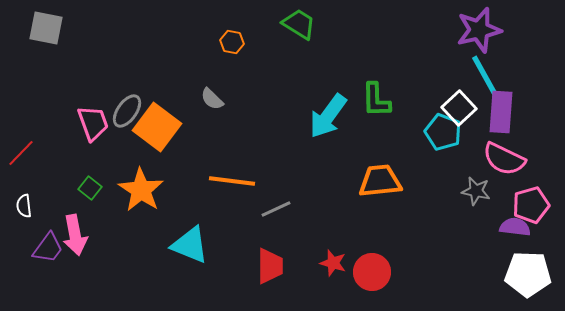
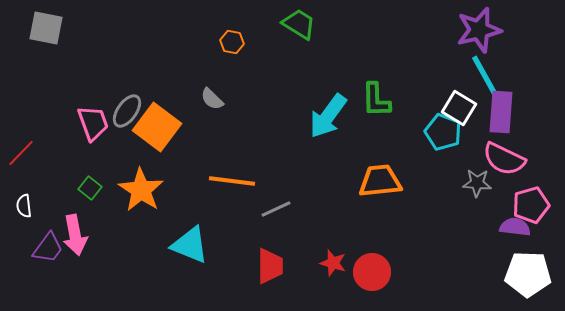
white square: rotated 16 degrees counterclockwise
gray star: moved 1 px right, 8 px up; rotated 8 degrees counterclockwise
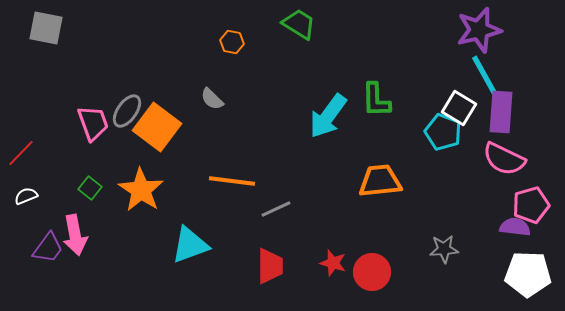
gray star: moved 33 px left, 66 px down; rotated 8 degrees counterclockwise
white semicircle: moved 2 px right, 10 px up; rotated 75 degrees clockwise
cyan triangle: rotated 42 degrees counterclockwise
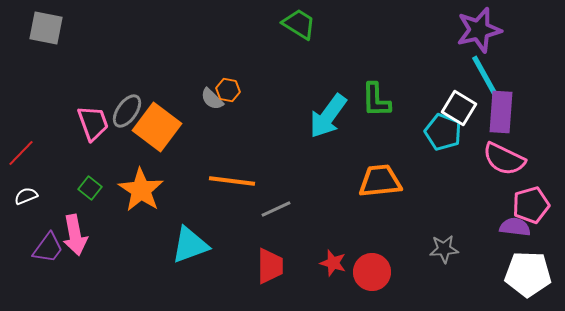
orange hexagon: moved 4 px left, 48 px down
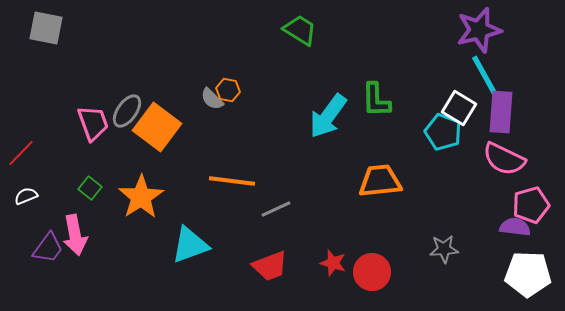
green trapezoid: moved 1 px right, 6 px down
orange star: moved 7 px down; rotated 6 degrees clockwise
red trapezoid: rotated 69 degrees clockwise
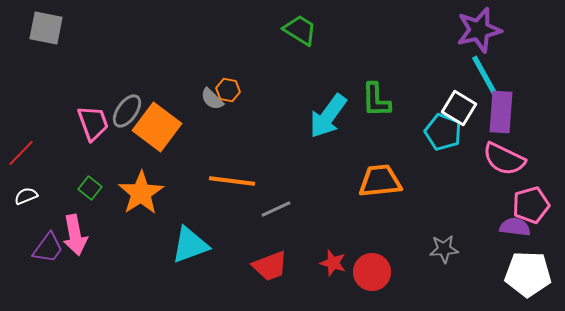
orange star: moved 4 px up
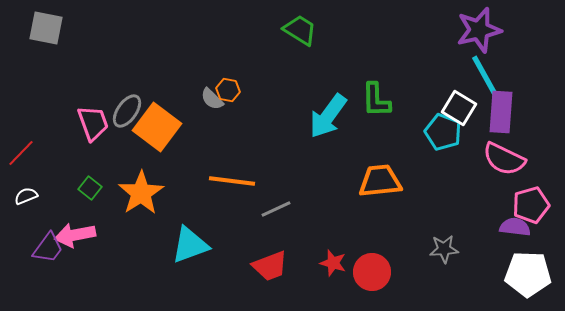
pink arrow: rotated 90 degrees clockwise
